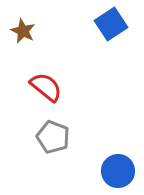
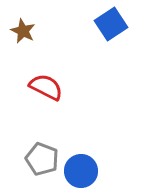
red semicircle: rotated 12 degrees counterclockwise
gray pentagon: moved 11 px left, 22 px down
blue circle: moved 37 px left
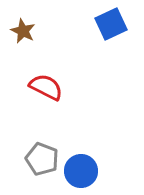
blue square: rotated 8 degrees clockwise
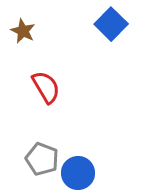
blue square: rotated 20 degrees counterclockwise
red semicircle: rotated 32 degrees clockwise
blue circle: moved 3 px left, 2 px down
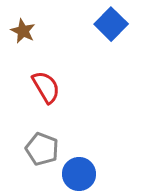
gray pentagon: moved 10 px up
blue circle: moved 1 px right, 1 px down
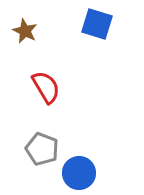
blue square: moved 14 px left; rotated 28 degrees counterclockwise
brown star: moved 2 px right
blue circle: moved 1 px up
